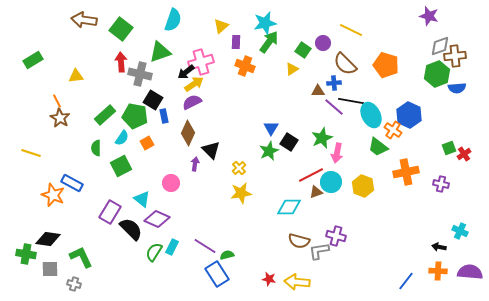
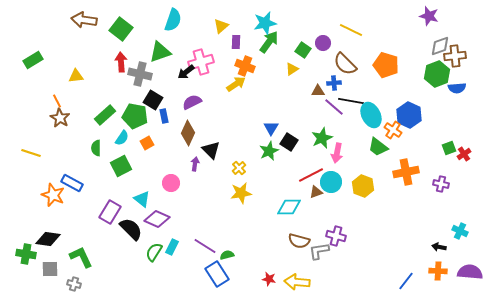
yellow arrow at (194, 84): moved 42 px right
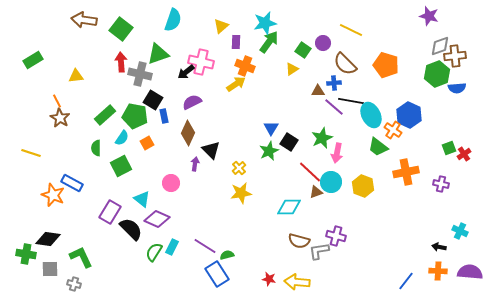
green triangle at (160, 52): moved 2 px left, 2 px down
pink cross at (201, 62): rotated 30 degrees clockwise
red line at (311, 175): moved 1 px left, 3 px up; rotated 70 degrees clockwise
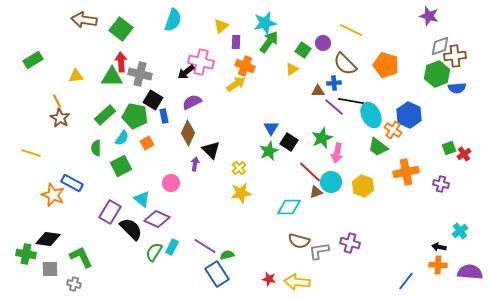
green triangle at (158, 54): moved 46 px left, 23 px down; rotated 20 degrees clockwise
cyan cross at (460, 231): rotated 28 degrees clockwise
purple cross at (336, 236): moved 14 px right, 7 px down
orange cross at (438, 271): moved 6 px up
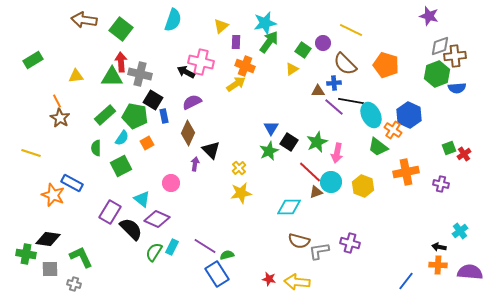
black arrow at (186, 72): rotated 66 degrees clockwise
green star at (322, 138): moved 5 px left, 4 px down
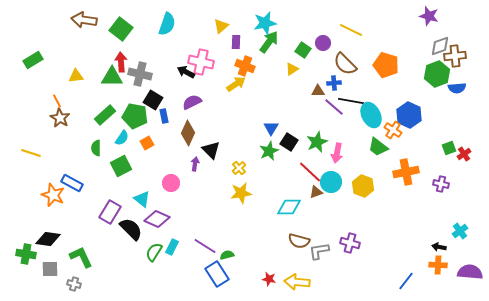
cyan semicircle at (173, 20): moved 6 px left, 4 px down
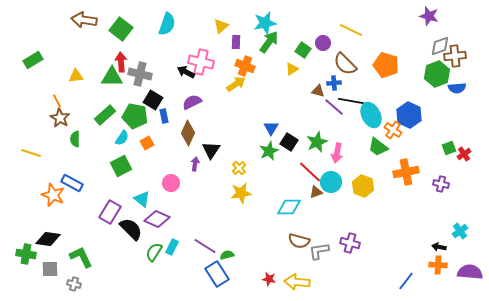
brown triangle at (318, 91): rotated 16 degrees clockwise
green semicircle at (96, 148): moved 21 px left, 9 px up
black triangle at (211, 150): rotated 18 degrees clockwise
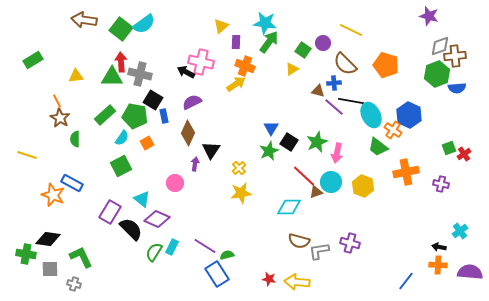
cyan star at (265, 23): rotated 20 degrees clockwise
cyan semicircle at (167, 24): moved 23 px left; rotated 35 degrees clockwise
yellow line at (31, 153): moved 4 px left, 2 px down
red line at (310, 172): moved 6 px left, 4 px down
pink circle at (171, 183): moved 4 px right
